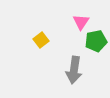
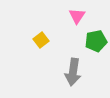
pink triangle: moved 4 px left, 6 px up
gray arrow: moved 1 px left, 2 px down
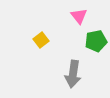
pink triangle: moved 2 px right; rotated 12 degrees counterclockwise
gray arrow: moved 2 px down
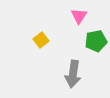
pink triangle: rotated 12 degrees clockwise
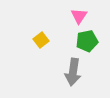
green pentagon: moved 9 px left
gray arrow: moved 2 px up
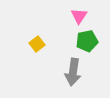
yellow square: moved 4 px left, 4 px down
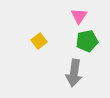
yellow square: moved 2 px right, 3 px up
gray arrow: moved 1 px right, 1 px down
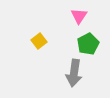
green pentagon: moved 1 px right, 3 px down; rotated 15 degrees counterclockwise
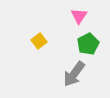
gray arrow: moved 1 px down; rotated 28 degrees clockwise
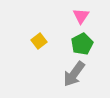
pink triangle: moved 2 px right
green pentagon: moved 6 px left
